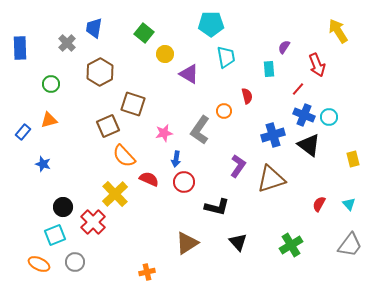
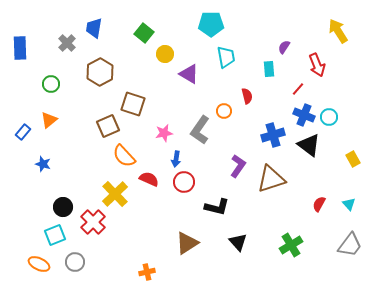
orange triangle at (49, 120): rotated 24 degrees counterclockwise
yellow rectangle at (353, 159): rotated 14 degrees counterclockwise
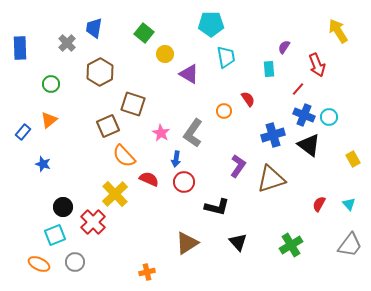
red semicircle at (247, 96): moved 1 px right, 3 px down; rotated 21 degrees counterclockwise
gray L-shape at (200, 130): moved 7 px left, 3 px down
pink star at (164, 133): moved 3 px left; rotated 30 degrees counterclockwise
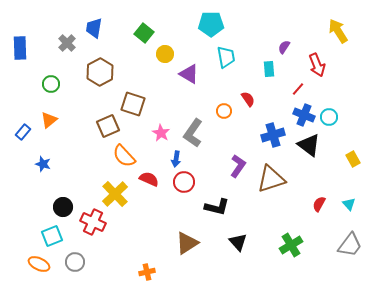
red cross at (93, 222): rotated 20 degrees counterclockwise
cyan square at (55, 235): moved 3 px left, 1 px down
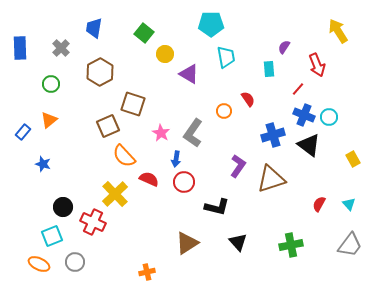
gray cross at (67, 43): moved 6 px left, 5 px down
green cross at (291, 245): rotated 20 degrees clockwise
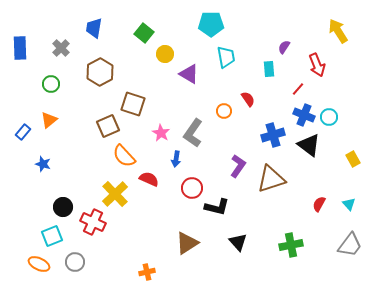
red circle at (184, 182): moved 8 px right, 6 px down
